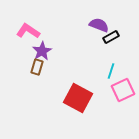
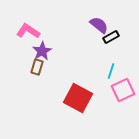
purple semicircle: rotated 18 degrees clockwise
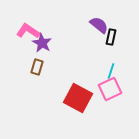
black rectangle: rotated 49 degrees counterclockwise
purple star: moved 8 px up; rotated 12 degrees counterclockwise
pink square: moved 13 px left, 1 px up
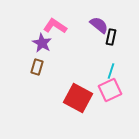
pink L-shape: moved 27 px right, 5 px up
pink square: moved 1 px down
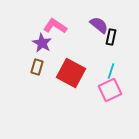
red square: moved 7 px left, 25 px up
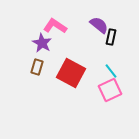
cyan line: rotated 56 degrees counterclockwise
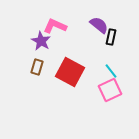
pink L-shape: rotated 10 degrees counterclockwise
purple star: moved 1 px left, 2 px up
red square: moved 1 px left, 1 px up
